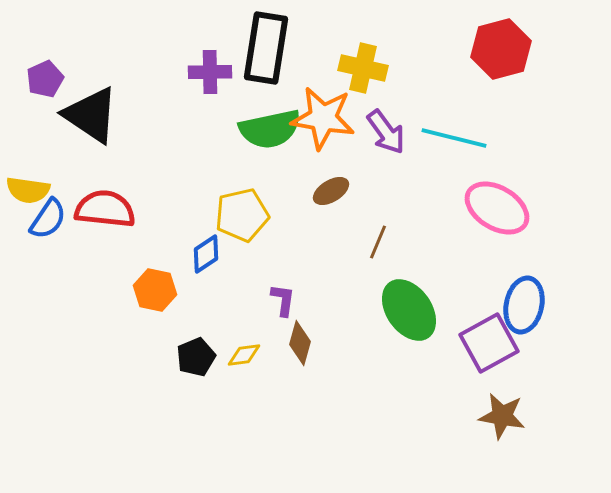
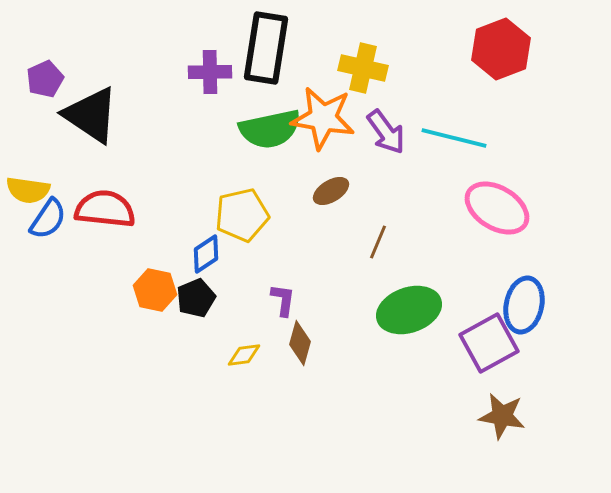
red hexagon: rotated 6 degrees counterclockwise
green ellipse: rotated 74 degrees counterclockwise
black pentagon: moved 59 px up
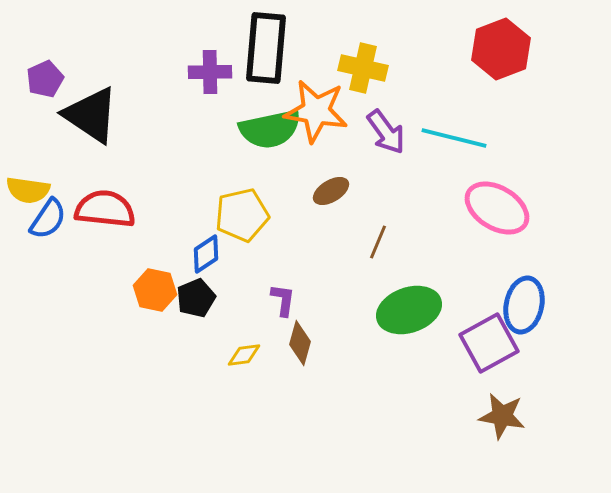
black rectangle: rotated 4 degrees counterclockwise
orange star: moved 7 px left, 7 px up
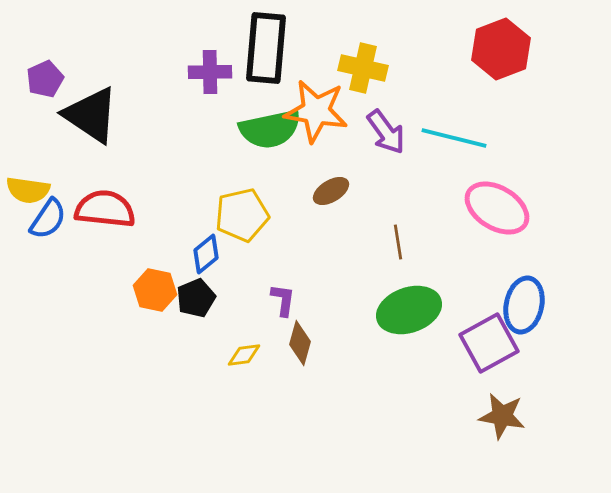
brown line: moved 20 px right; rotated 32 degrees counterclockwise
blue diamond: rotated 6 degrees counterclockwise
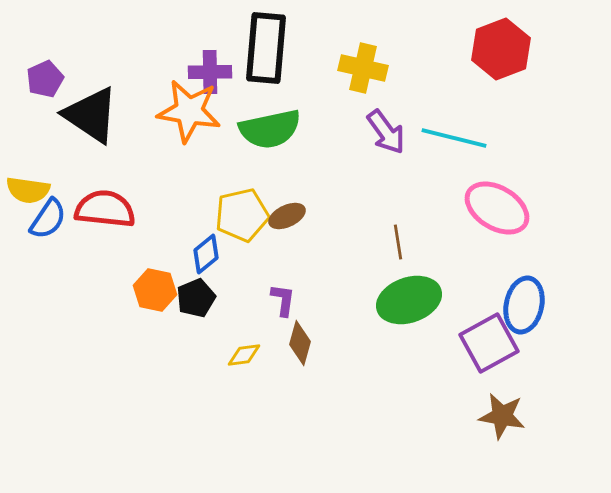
orange star: moved 127 px left
brown ellipse: moved 44 px left, 25 px down; rotated 6 degrees clockwise
green ellipse: moved 10 px up
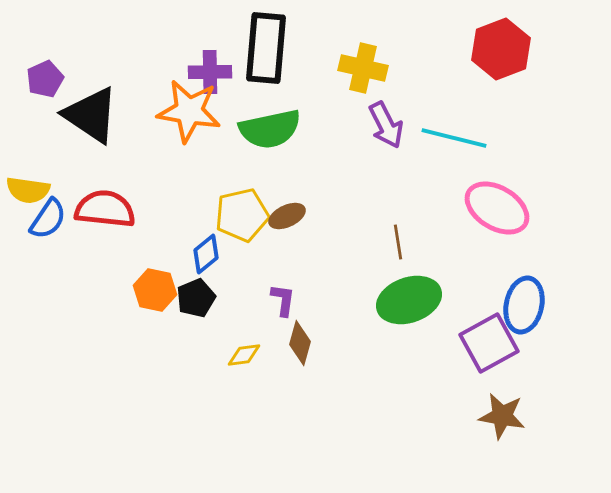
purple arrow: moved 7 px up; rotated 9 degrees clockwise
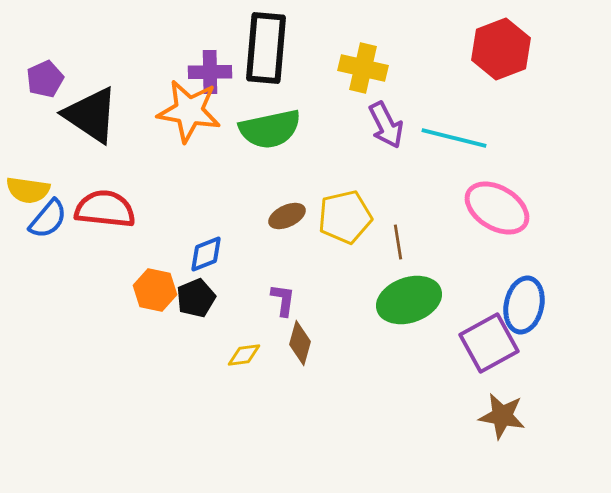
yellow pentagon: moved 103 px right, 2 px down
blue semicircle: rotated 6 degrees clockwise
blue diamond: rotated 18 degrees clockwise
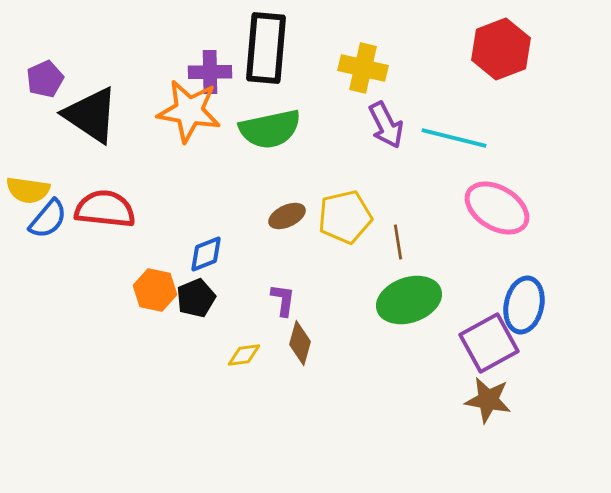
brown star: moved 14 px left, 16 px up
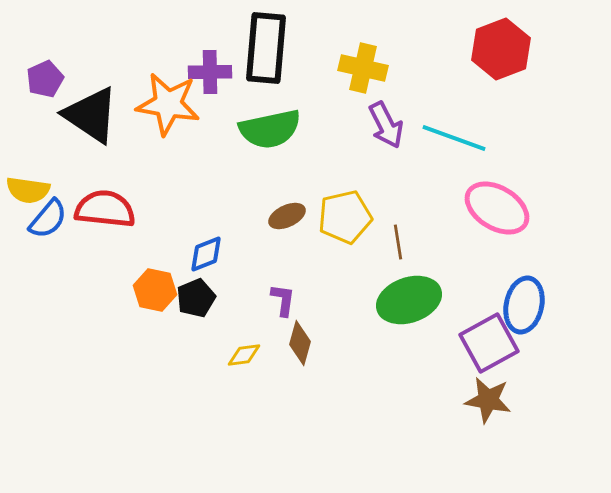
orange star: moved 21 px left, 7 px up
cyan line: rotated 6 degrees clockwise
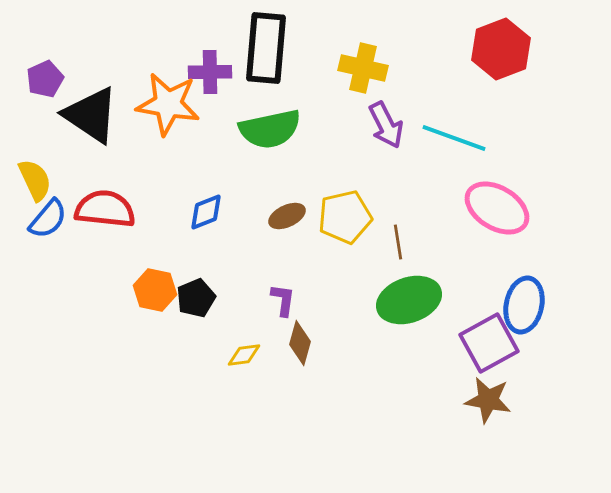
yellow semicircle: moved 7 px right, 10 px up; rotated 123 degrees counterclockwise
blue diamond: moved 42 px up
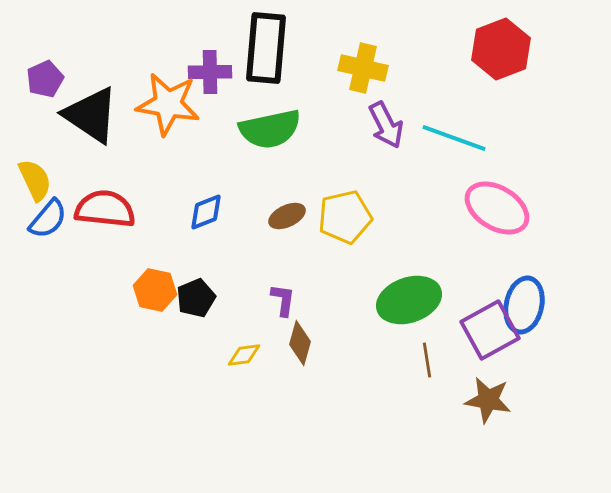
brown line: moved 29 px right, 118 px down
purple square: moved 1 px right, 13 px up
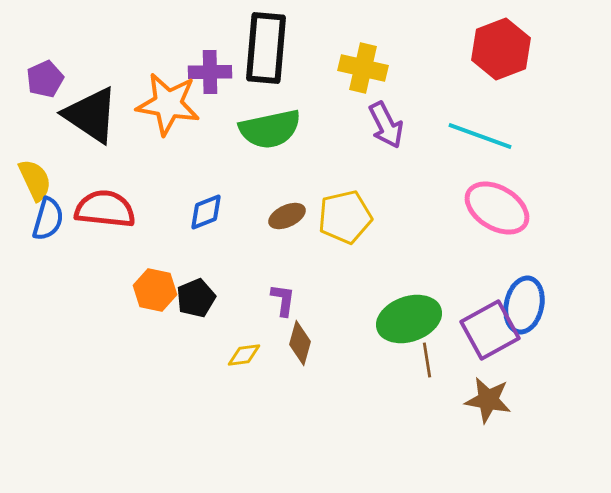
cyan line: moved 26 px right, 2 px up
blue semicircle: rotated 24 degrees counterclockwise
green ellipse: moved 19 px down
